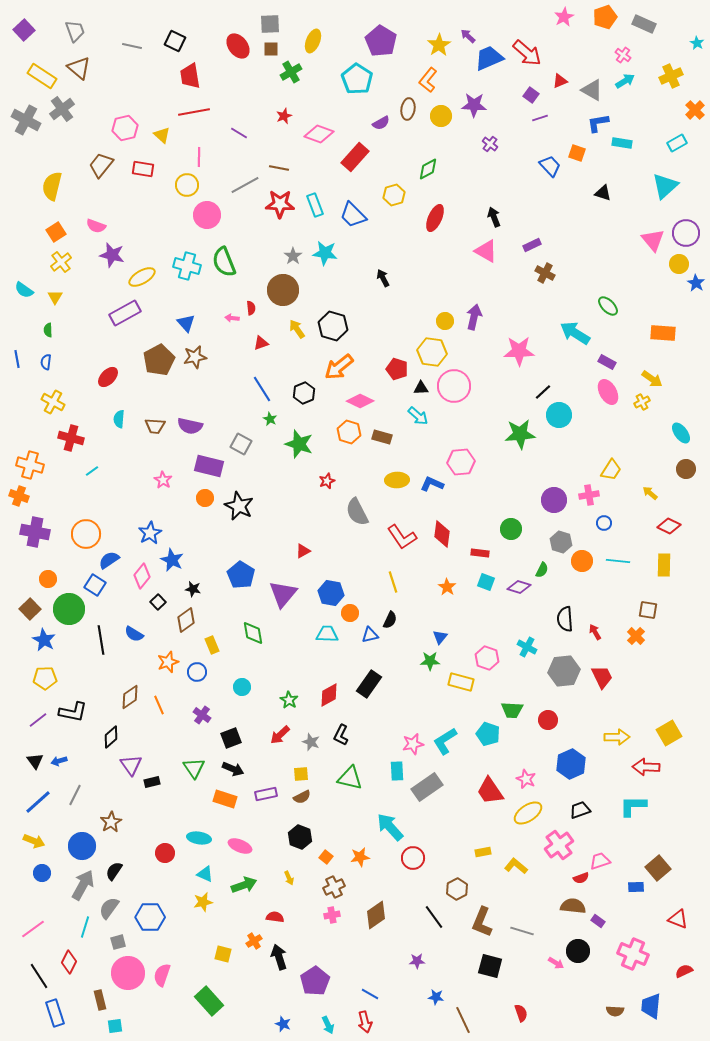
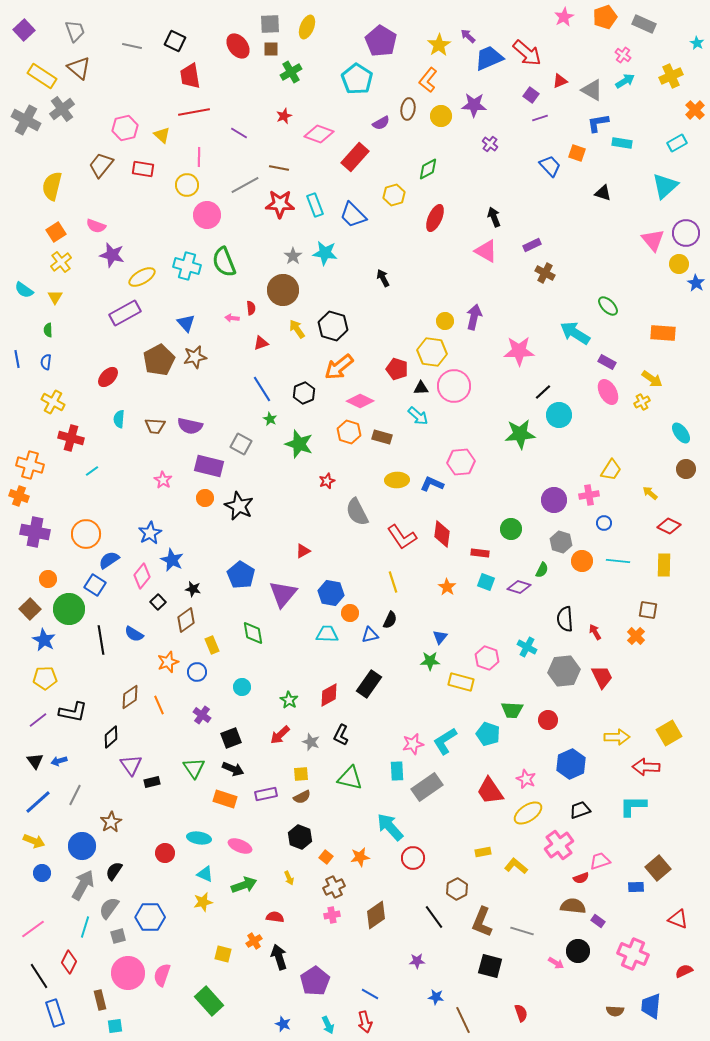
yellow ellipse at (313, 41): moved 6 px left, 14 px up
gray square at (118, 942): moved 6 px up
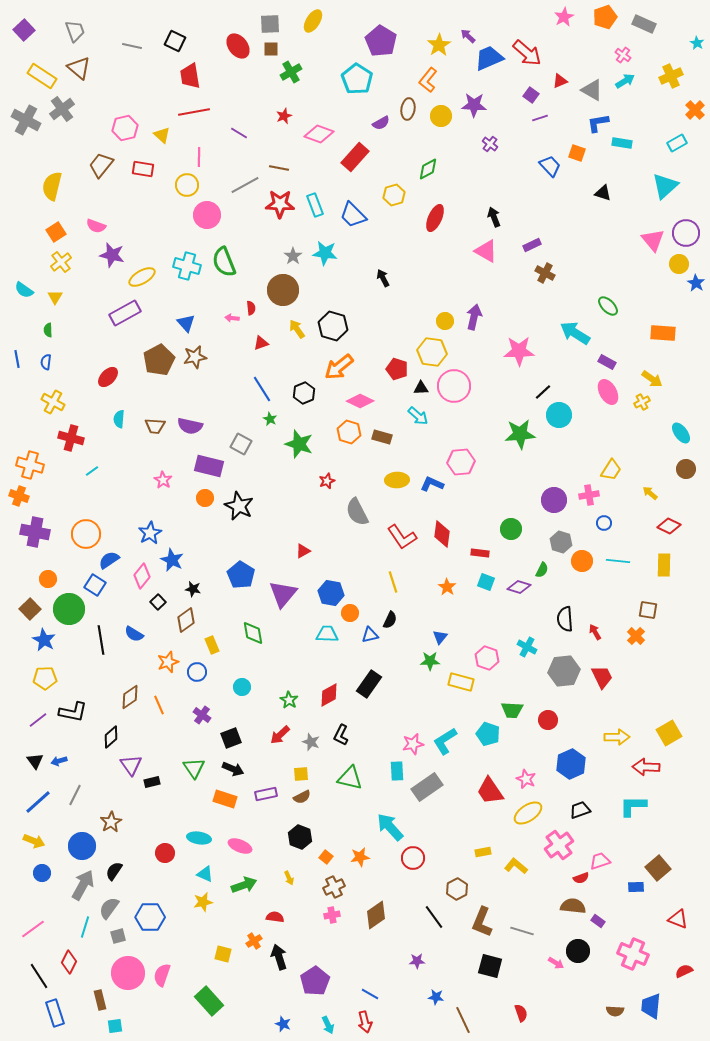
yellow ellipse at (307, 27): moved 6 px right, 6 px up; rotated 10 degrees clockwise
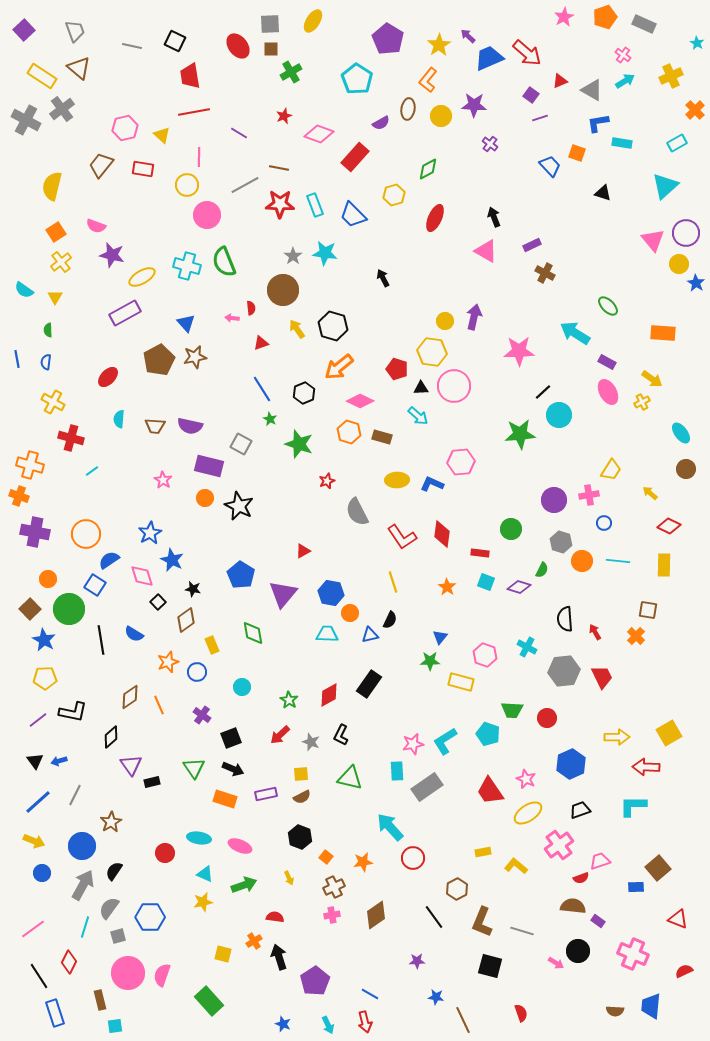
purple pentagon at (381, 41): moved 7 px right, 2 px up
pink diamond at (142, 576): rotated 55 degrees counterclockwise
pink hexagon at (487, 658): moved 2 px left, 3 px up
red circle at (548, 720): moved 1 px left, 2 px up
orange star at (360, 857): moved 3 px right, 5 px down
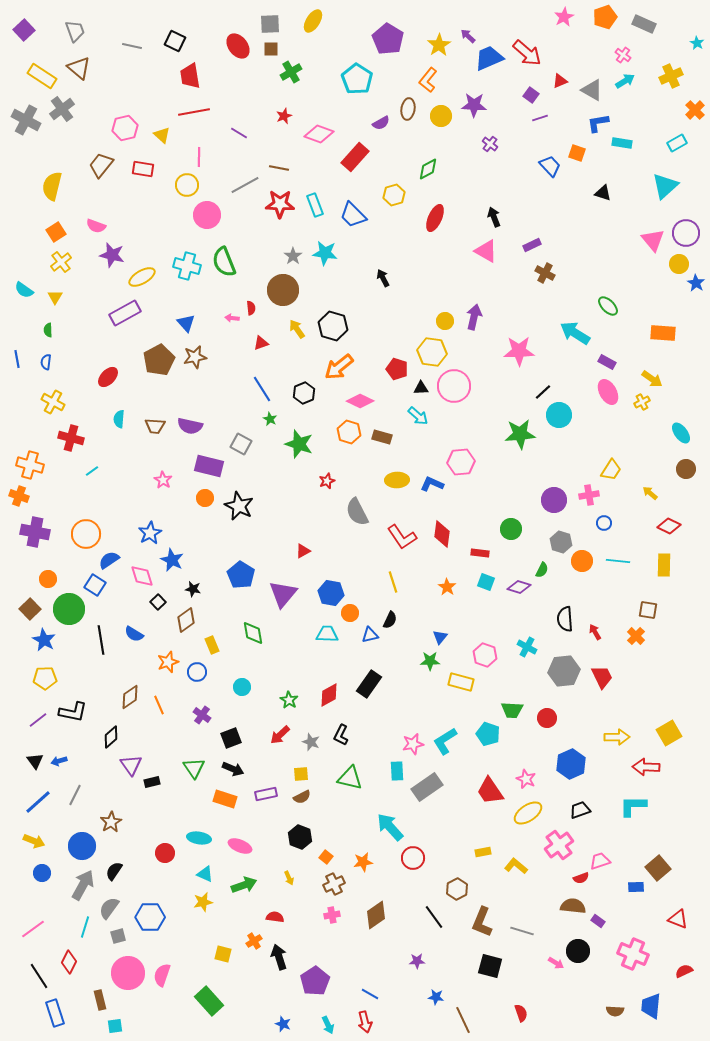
brown cross at (334, 887): moved 3 px up
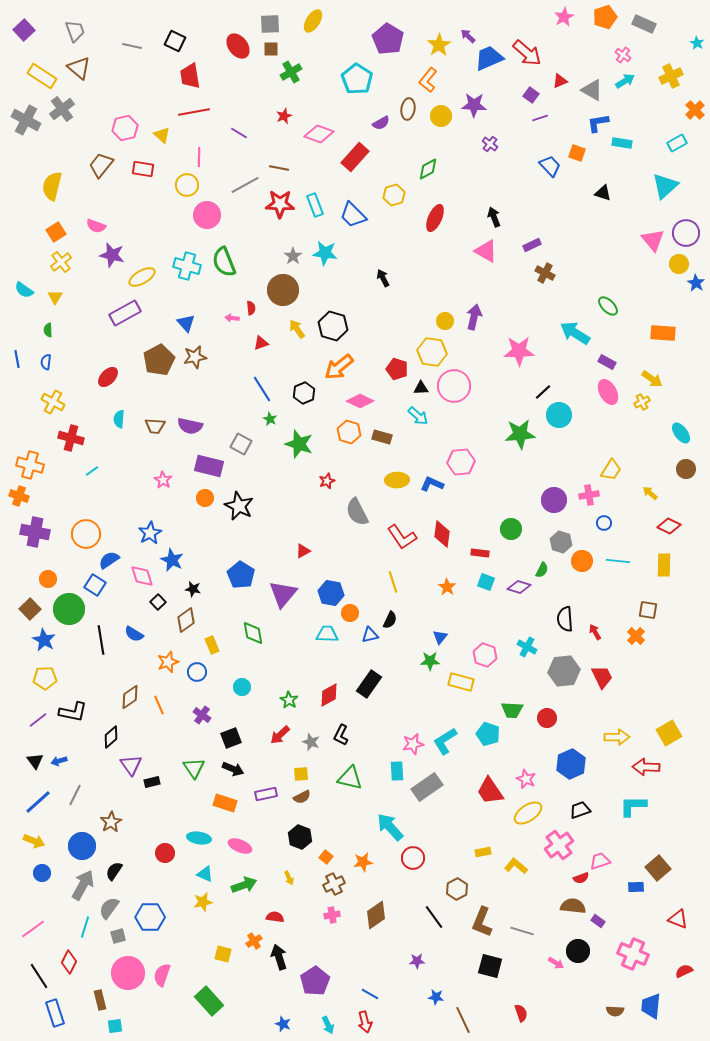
orange rectangle at (225, 799): moved 4 px down
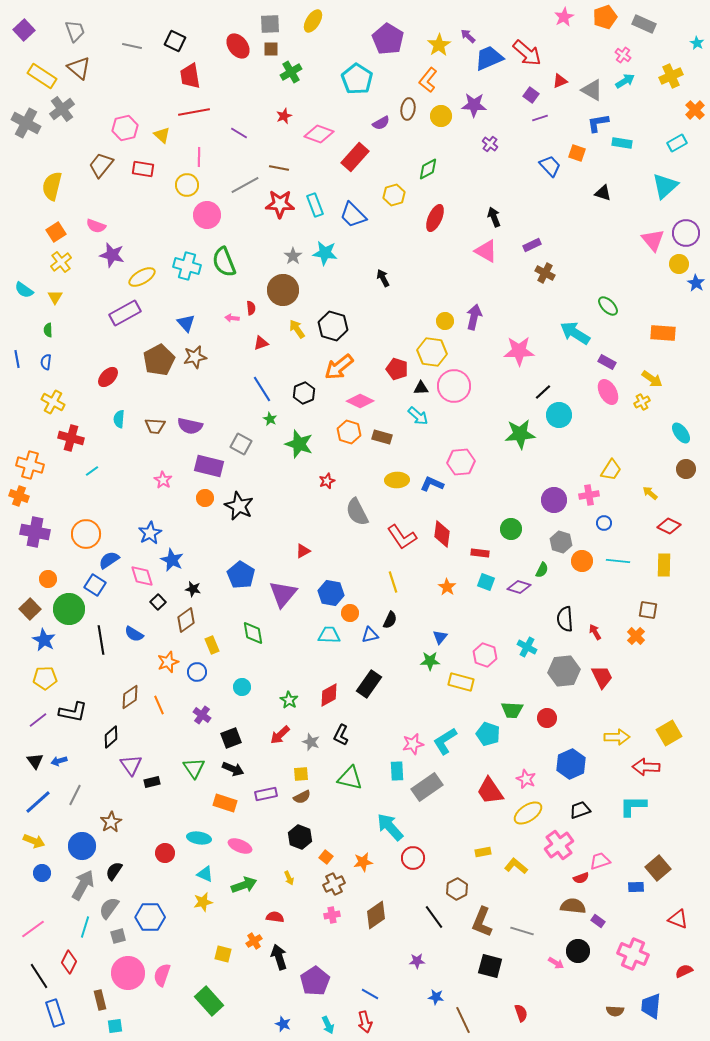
gray cross at (26, 120): moved 3 px down
cyan trapezoid at (327, 634): moved 2 px right, 1 px down
